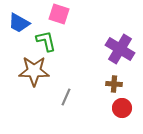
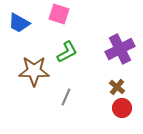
green L-shape: moved 21 px right, 11 px down; rotated 75 degrees clockwise
purple cross: rotated 32 degrees clockwise
brown cross: moved 3 px right, 3 px down; rotated 35 degrees clockwise
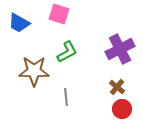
gray line: rotated 30 degrees counterclockwise
red circle: moved 1 px down
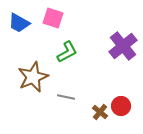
pink square: moved 6 px left, 4 px down
purple cross: moved 3 px right, 3 px up; rotated 12 degrees counterclockwise
brown star: moved 1 px left, 6 px down; rotated 24 degrees counterclockwise
brown cross: moved 17 px left, 25 px down
gray line: rotated 72 degrees counterclockwise
red circle: moved 1 px left, 3 px up
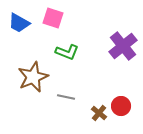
green L-shape: rotated 50 degrees clockwise
brown cross: moved 1 px left, 1 px down
